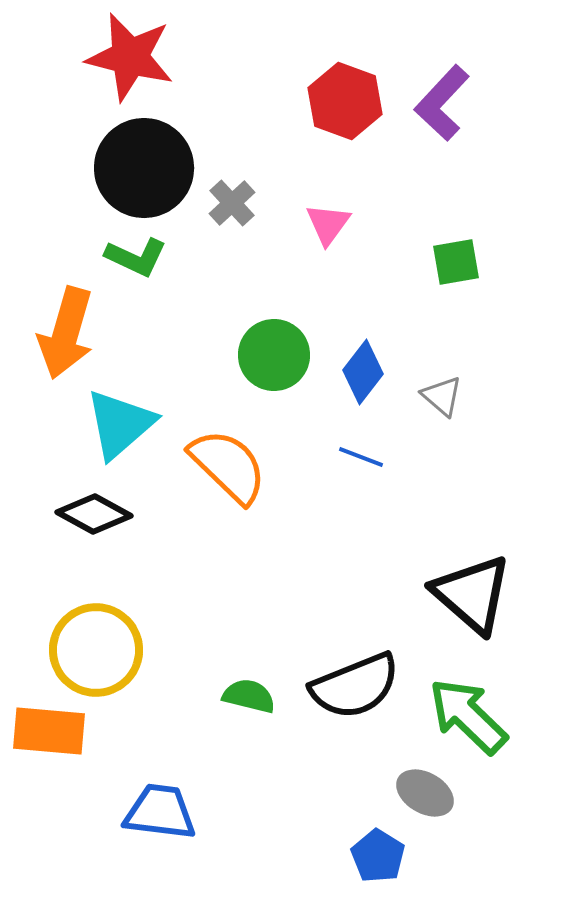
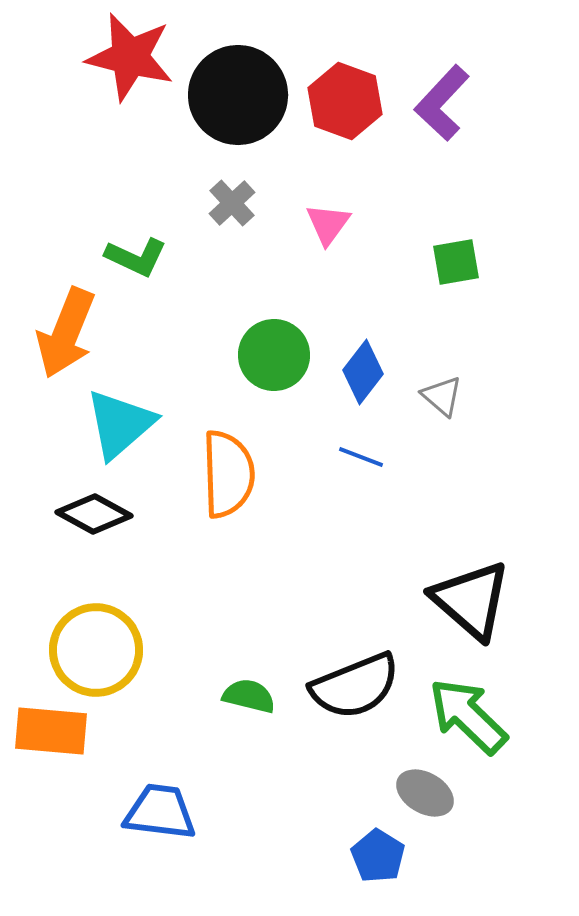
black circle: moved 94 px right, 73 px up
orange arrow: rotated 6 degrees clockwise
orange semicircle: moved 8 px down; rotated 44 degrees clockwise
black triangle: moved 1 px left, 6 px down
orange rectangle: moved 2 px right
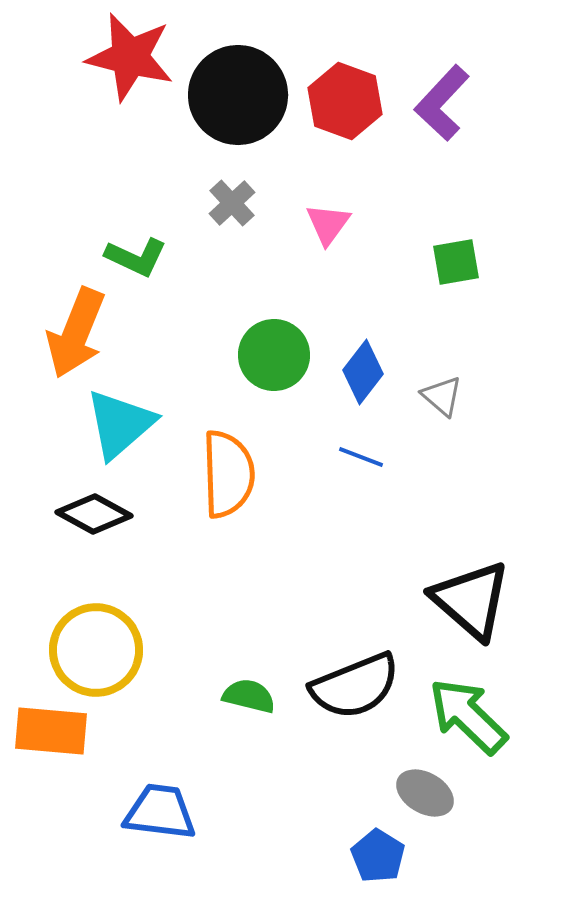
orange arrow: moved 10 px right
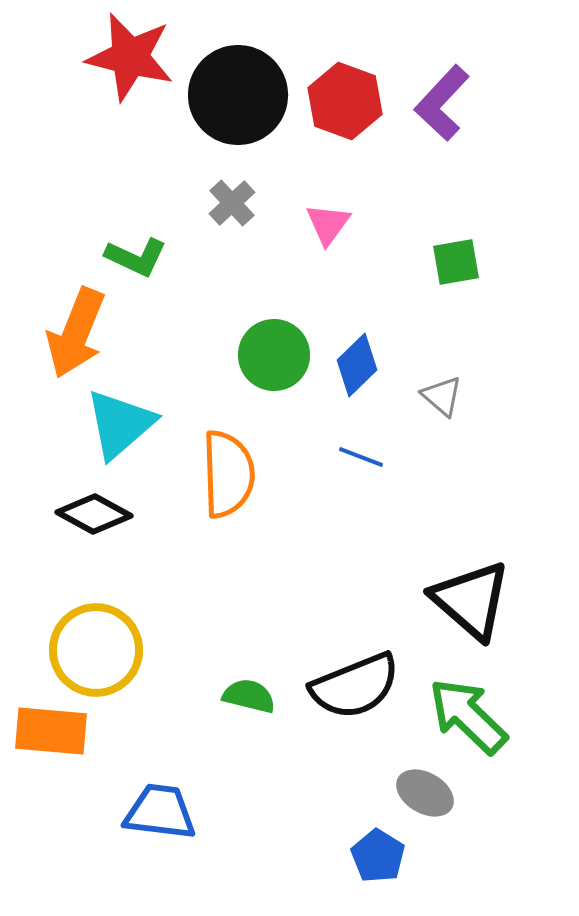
blue diamond: moved 6 px left, 7 px up; rotated 8 degrees clockwise
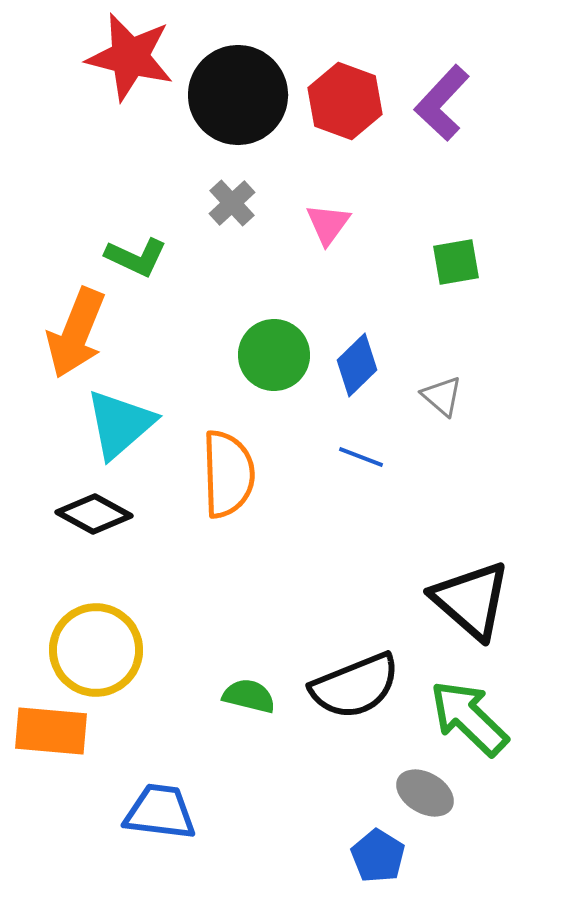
green arrow: moved 1 px right, 2 px down
